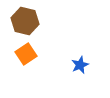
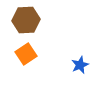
brown hexagon: moved 1 px right, 1 px up; rotated 16 degrees counterclockwise
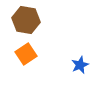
brown hexagon: rotated 12 degrees clockwise
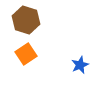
brown hexagon: rotated 8 degrees clockwise
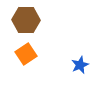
brown hexagon: rotated 16 degrees counterclockwise
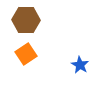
blue star: rotated 18 degrees counterclockwise
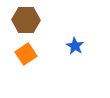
blue star: moved 5 px left, 19 px up
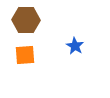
orange square: moved 1 px left, 1 px down; rotated 30 degrees clockwise
